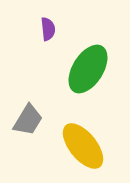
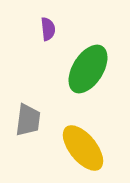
gray trapezoid: rotated 24 degrees counterclockwise
yellow ellipse: moved 2 px down
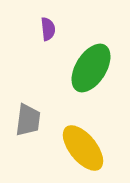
green ellipse: moved 3 px right, 1 px up
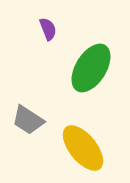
purple semicircle: rotated 15 degrees counterclockwise
gray trapezoid: rotated 116 degrees clockwise
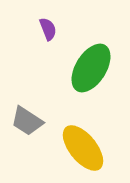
gray trapezoid: moved 1 px left, 1 px down
